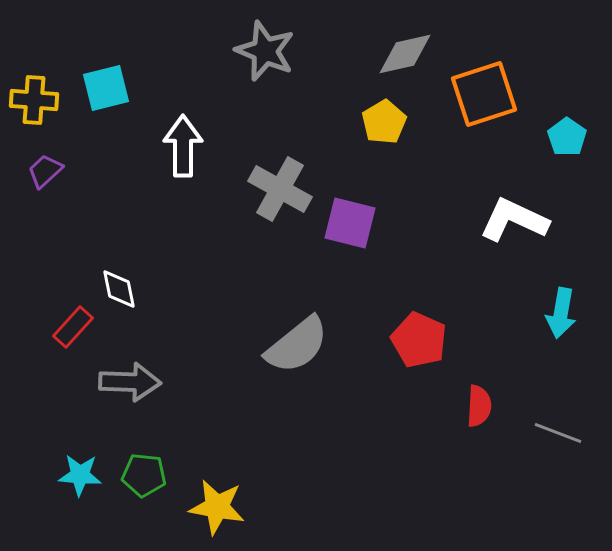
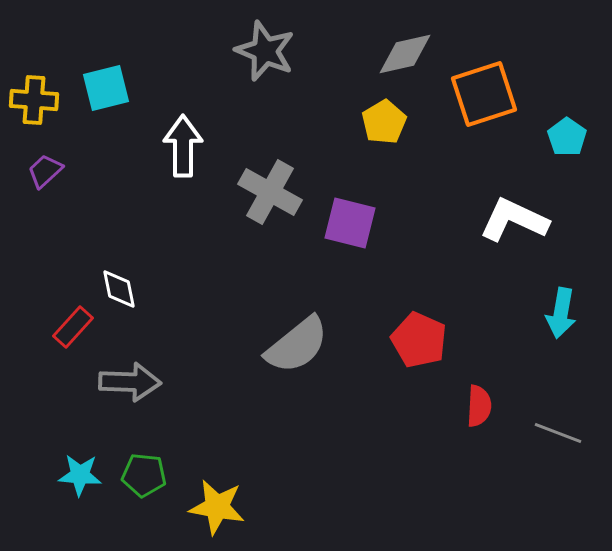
gray cross: moved 10 px left, 3 px down
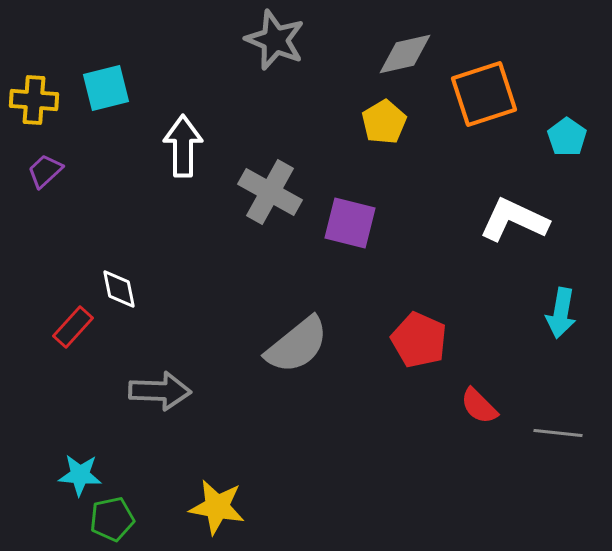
gray star: moved 10 px right, 11 px up
gray arrow: moved 30 px right, 9 px down
red semicircle: rotated 132 degrees clockwise
gray line: rotated 15 degrees counterclockwise
green pentagon: moved 32 px left, 44 px down; rotated 18 degrees counterclockwise
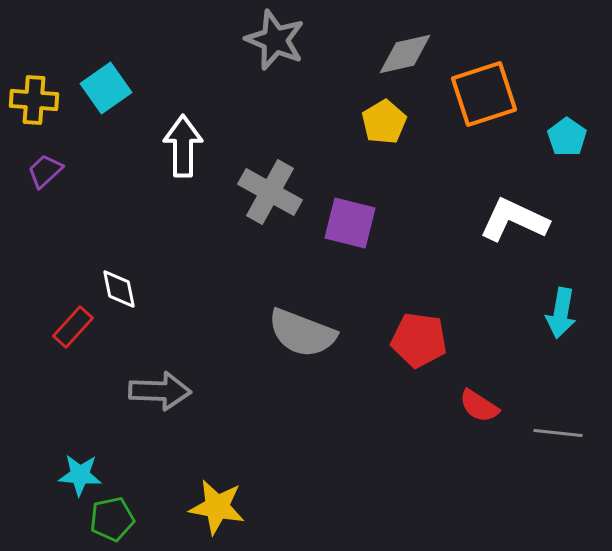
cyan square: rotated 21 degrees counterclockwise
red pentagon: rotated 16 degrees counterclockwise
gray semicircle: moved 5 px right, 12 px up; rotated 60 degrees clockwise
red semicircle: rotated 12 degrees counterclockwise
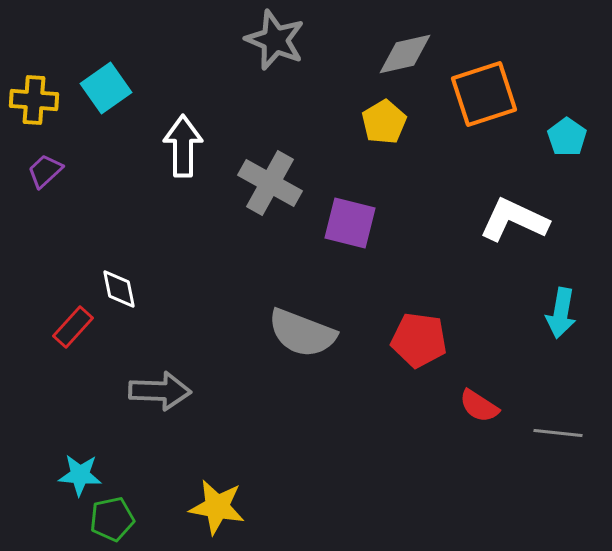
gray cross: moved 9 px up
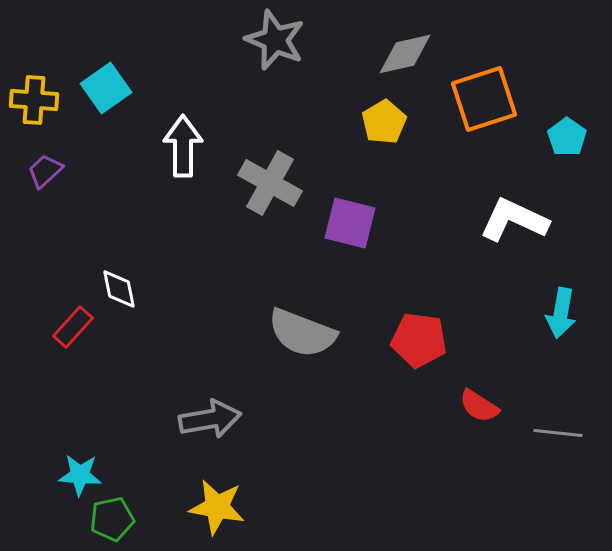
orange square: moved 5 px down
gray arrow: moved 50 px right, 28 px down; rotated 12 degrees counterclockwise
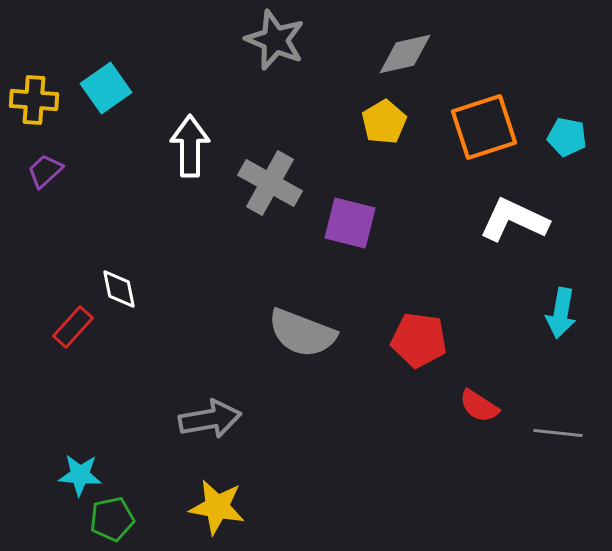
orange square: moved 28 px down
cyan pentagon: rotated 24 degrees counterclockwise
white arrow: moved 7 px right
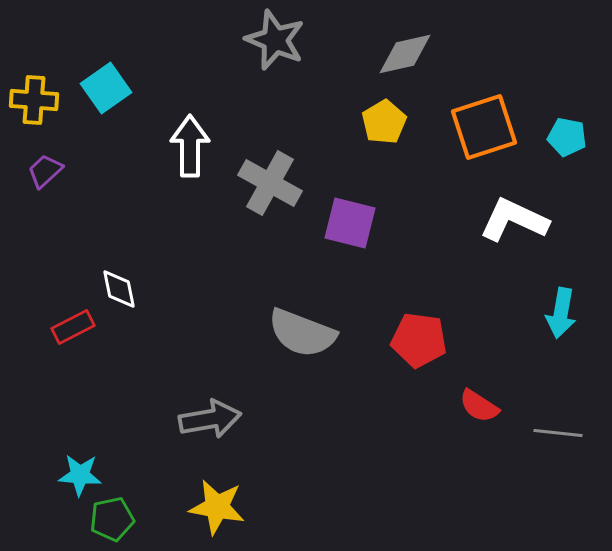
red rectangle: rotated 21 degrees clockwise
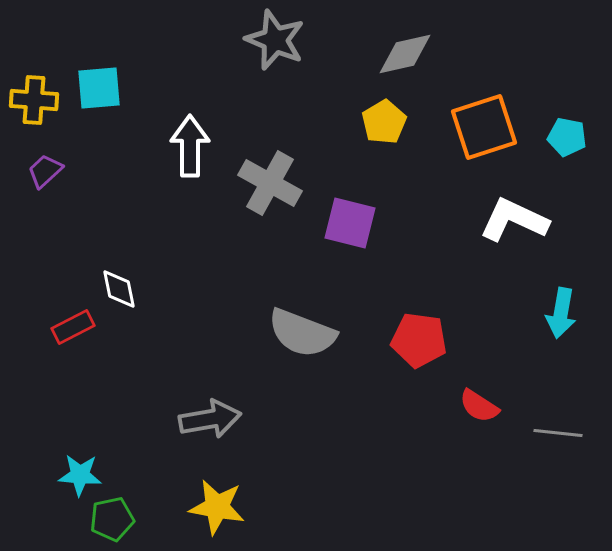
cyan square: moved 7 px left; rotated 30 degrees clockwise
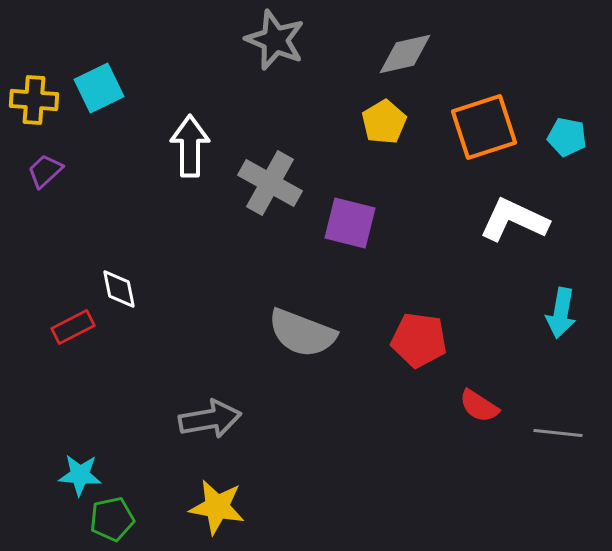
cyan square: rotated 21 degrees counterclockwise
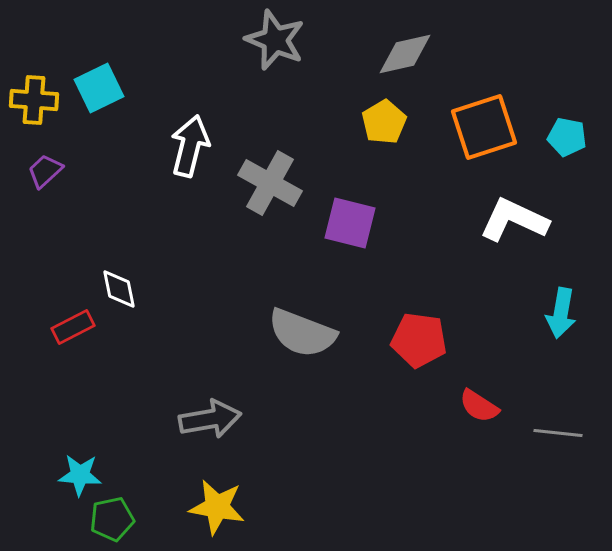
white arrow: rotated 14 degrees clockwise
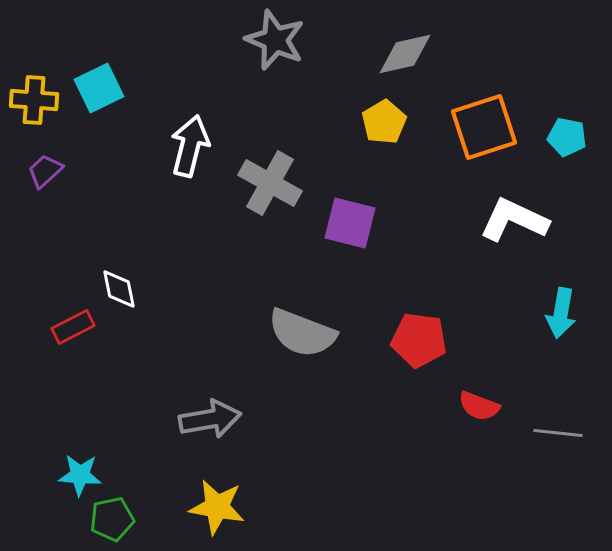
red semicircle: rotated 12 degrees counterclockwise
